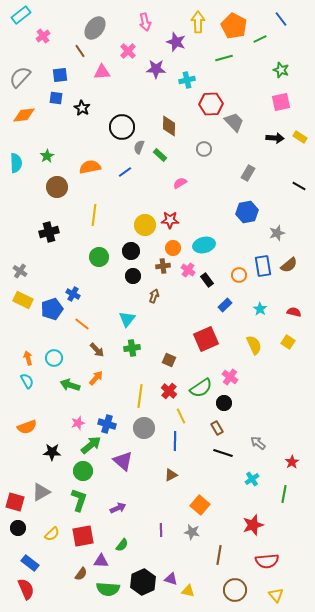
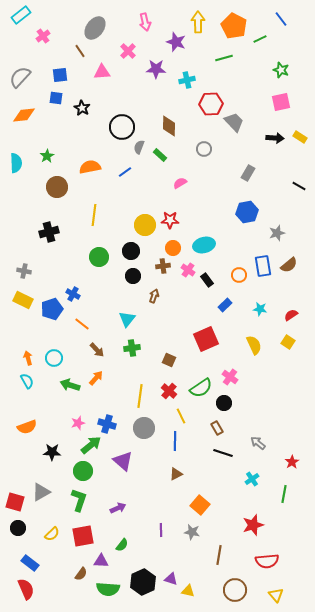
gray cross at (20, 271): moved 4 px right; rotated 24 degrees counterclockwise
cyan star at (260, 309): rotated 24 degrees counterclockwise
red semicircle at (294, 312): moved 3 px left, 3 px down; rotated 48 degrees counterclockwise
brown triangle at (171, 475): moved 5 px right, 1 px up
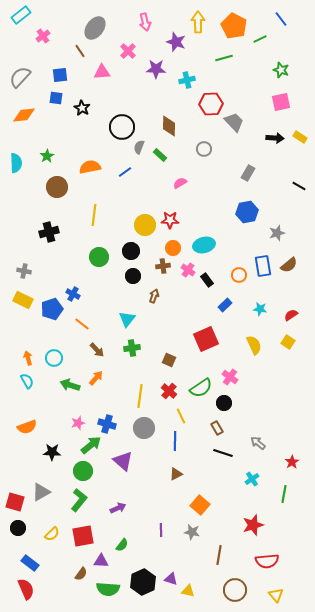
green L-shape at (79, 500): rotated 20 degrees clockwise
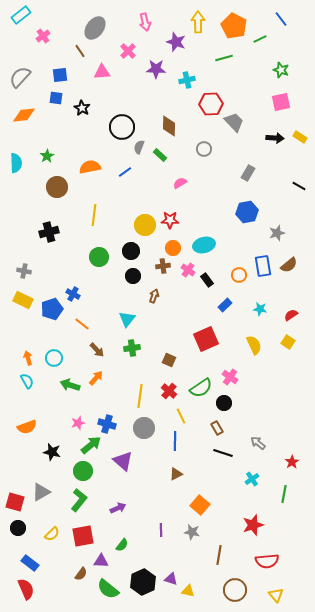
black star at (52, 452): rotated 12 degrees clockwise
green semicircle at (108, 589): rotated 35 degrees clockwise
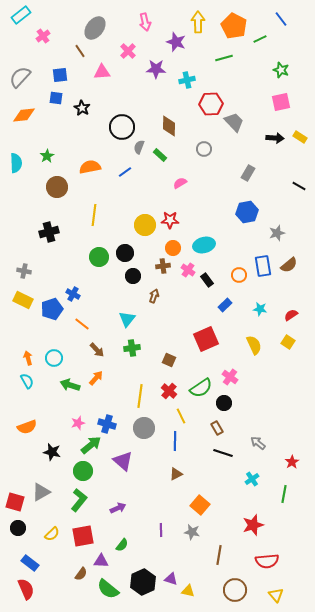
black circle at (131, 251): moved 6 px left, 2 px down
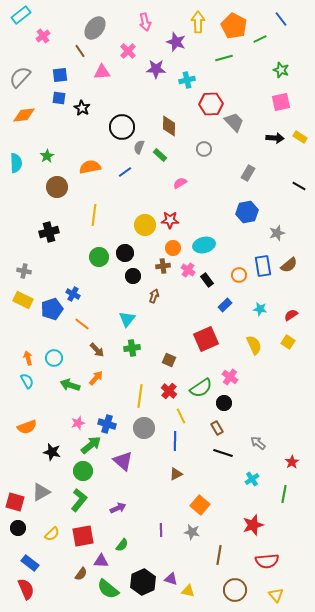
blue square at (56, 98): moved 3 px right
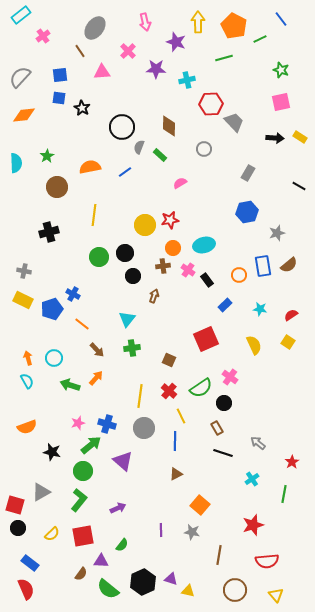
red star at (170, 220): rotated 12 degrees counterclockwise
red square at (15, 502): moved 3 px down
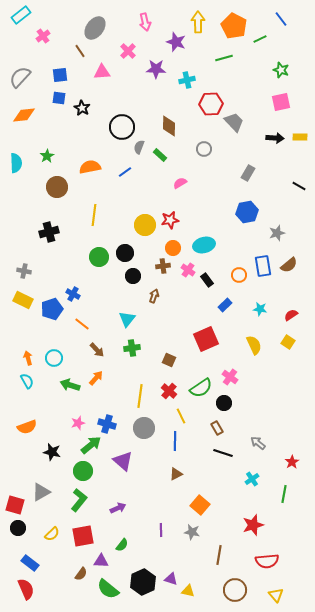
yellow rectangle at (300, 137): rotated 32 degrees counterclockwise
